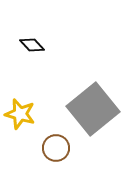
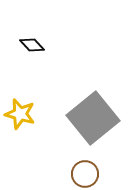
gray square: moved 9 px down
brown circle: moved 29 px right, 26 px down
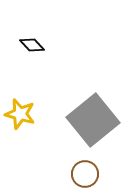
gray square: moved 2 px down
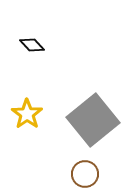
yellow star: moved 7 px right; rotated 20 degrees clockwise
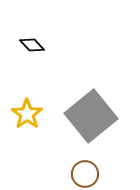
gray square: moved 2 px left, 4 px up
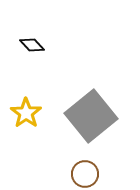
yellow star: moved 1 px left, 1 px up
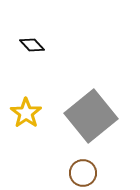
brown circle: moved 2 px left, 1 px up
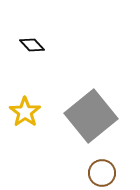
yellow star: moved 1 px left, 1 px up
brown circle: moved 19 px right
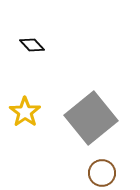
gray square: moved 2 px down
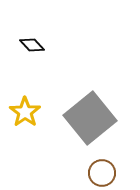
gray square: moved 1 px left
